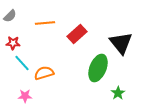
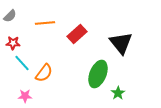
green ellipse: moved 6 px down
orange semicircle: rotated 144 degrees clockwise
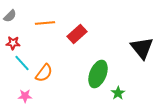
black triangle: moved 21 px right, 5 px down
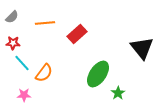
gray semicircle: moved 2 px right, 1 px down
green ellipse: rotated 12 degrees clockwise
pink star: moved 1 px left, 1 px up
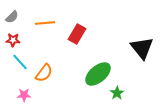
red rectangle: rotated 18 degrees counterclockwise
red star: moved 3 px up
cyan line: moved 2 px left, 1 px up
green ellipse: rotated 16 degrees clockwise
green star: moved 1 px left
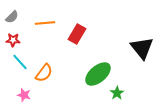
pink star: rotated 16 degrees clockwise
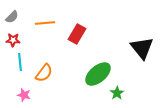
cyan line: rotated 36 degrees clockwise
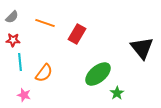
orange line: rotated 24 degrees clockwise
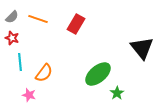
orange line: moved 7 px left, 4 px up
red rectangle: moved 1 px left, 10 px up
red star: moved 1 px left, 2 px up; rotated 16 degrees clockwise
pink star: moved 5 px right
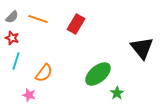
cyan line: moved 4 px left, 1 px up; rotated 24 degrees clockwise
